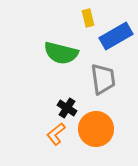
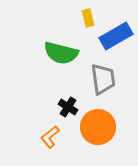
black cross: moved 1 px right, 1 px up
orange circle: moved 2 px right, 2 px up
orange L-shape: moved 6 px left, 3 px down
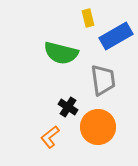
gray trapezoid: moved 1 px down
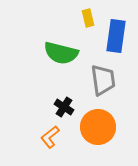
blue rectangle: rotated 52 degrees counterclockwise
black cross: moved 4 px left
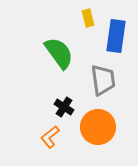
green semicircle: moved 2 px left; rotated 140 degrees counterclockwise
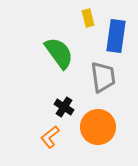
gray trapezoid: moved 3 px up
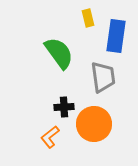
black cross: rotated 36 degrees counterclockwise
orange circle: moved 4 px left, 3 px up
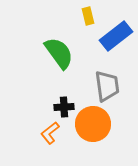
yellow rectangle: moved 2 px up
blue rectangle: rotated 44 degrees clockwise
gray trapezoid: moved 4 px right, 9 px down
orange circle: moved 1 px left
orange L-shape: moved 4 px up
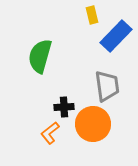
yellow rectangle: moved 4 px right, 1 px up
blue rectangle: rotated 8 degrees counterclockwise
green semicircle: moved 19 px left, 3 px down; rotated 128 degrees counterclockwise
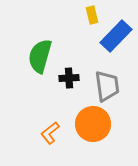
black cross: moved 5 px right, 29 px up
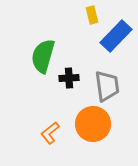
green semicircle: moved 3 px right
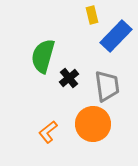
black cross: rotated 36 degrees counterclockwise
orange L-shape: moved 2 px left, 1 px up
